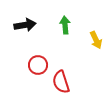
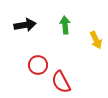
red semicircle: rotated 10 degrees counterclockwise
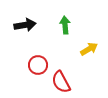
yellow arrow: moved 7 px left, 9 px down; rotated 96 degrees counterclockwise
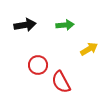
green arrow: rotated 90 degrees clockwise
